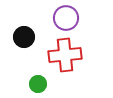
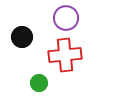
black circle: moved 2 px left
green circle: moved 1 px right, 1 px up
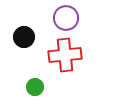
black circle: moved 2 px right
green circle: moved 4 px left, 4 px down
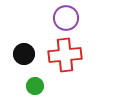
black circle: moved 17 px down
green circle: moved 1 px up
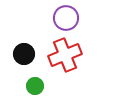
red cross: rotated 16 degrees counterclockwise
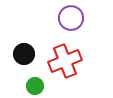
purple circle: moved 5 px right
red cross: moved 6 px down
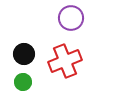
green circle: moved 12 px left, 4 px up
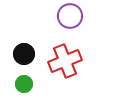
purple circle: moved 1 px left, 2 px up
green circle: moved 1 px right, 2 px down
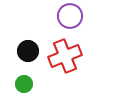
black circle: moved 4 px right, 3 px up
red cross: moved 5 px up
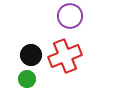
black circle: moved 3 px right, 4 px down
green circle: moved 3 px right, 5 px up
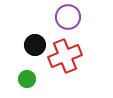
purple circle: moved 2 px left, 1 px down
black circle: moved 4 px right, 10 px up
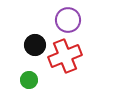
purple circle: moved 3 px down
green circle: moved 2 px right, 1 px down
